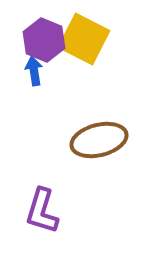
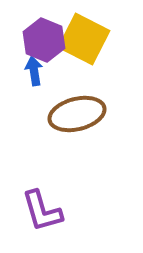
brown ellipse: moved 22 px left, 26 px up
purple L-shape: rotated 33 degrees counterclockwise
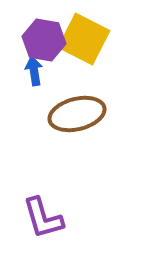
purple hexagon: rotated 12 degrees counterclockwise
purple L-shape: moved 1 px right, 7 px down
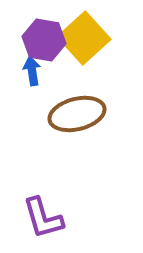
yellow square: moved 1 px up; rotated 21 degrees clockwise
blue arrow: moved 2 px left
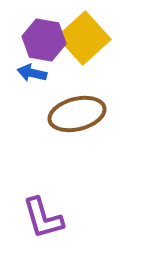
blue arrow: moved 2 px down; rotated 68 degrees counterclockwise
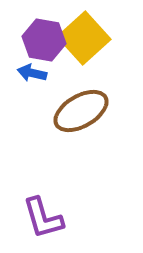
brown ellipse: moved 4 px right, 3 px up; rotated 16 degrees counterclockwise
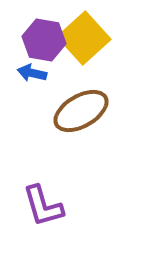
purple L-shape: moved 12 px up
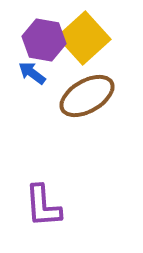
blue arrow: rotated 24 degrees clockwise
brown ellipse: moved 6 px right, 15 px up
purple L-shape: rotated 12 degrees clockwise
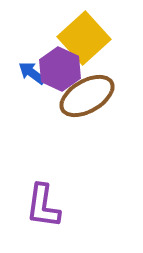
purple hexagon: moved 16 px right, 29 px down; rotated 15 degrees clockwise
purple L-shape: rotated 12 degrees clockwise
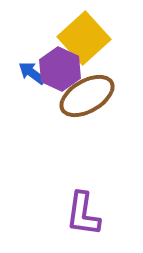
purple L-shape: moved 40 px right, 8 px down
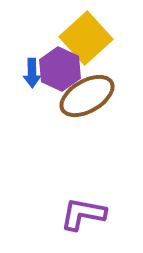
yellow square: moved 2 px right
blue arrow: rotated 128 degrees counterclockwise
purple L-shape: rotated 93 degrees clockwise
